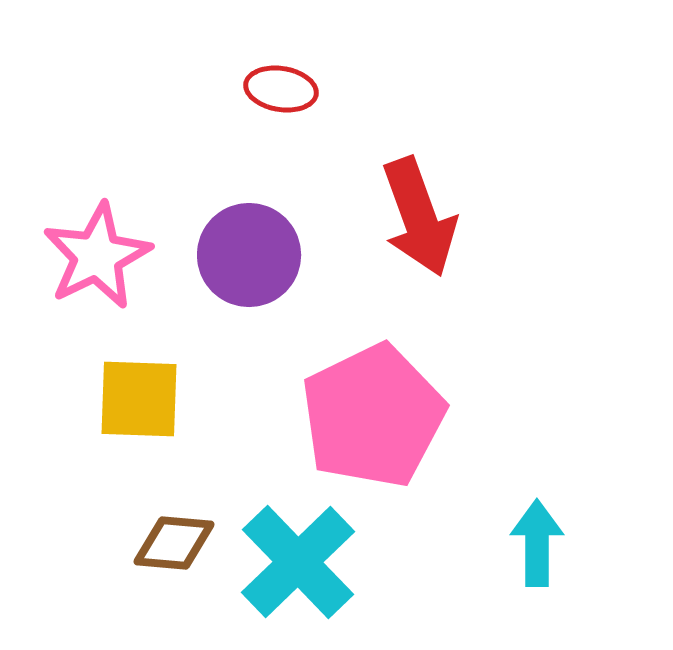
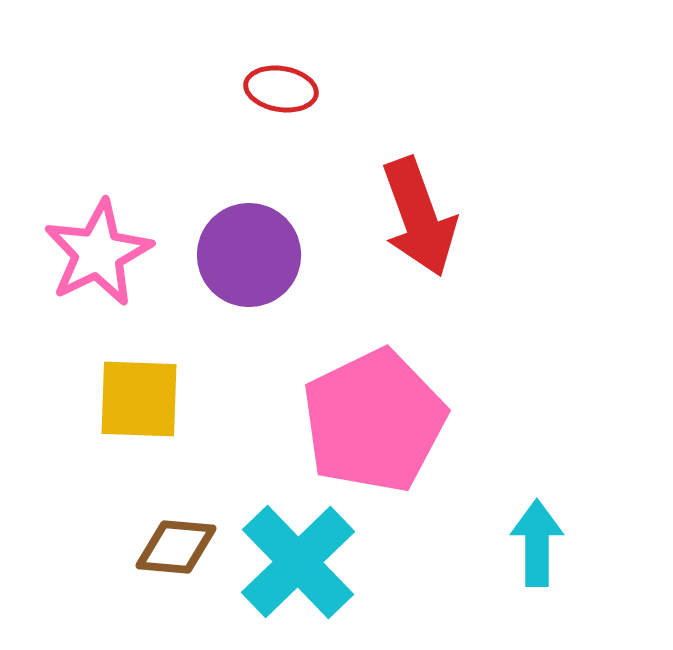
pink star: moved 1 px right, 3 px up
pink pentagon: moved 1 px right, 5 px down
brown diamond: moved 2 px right, 4 px down
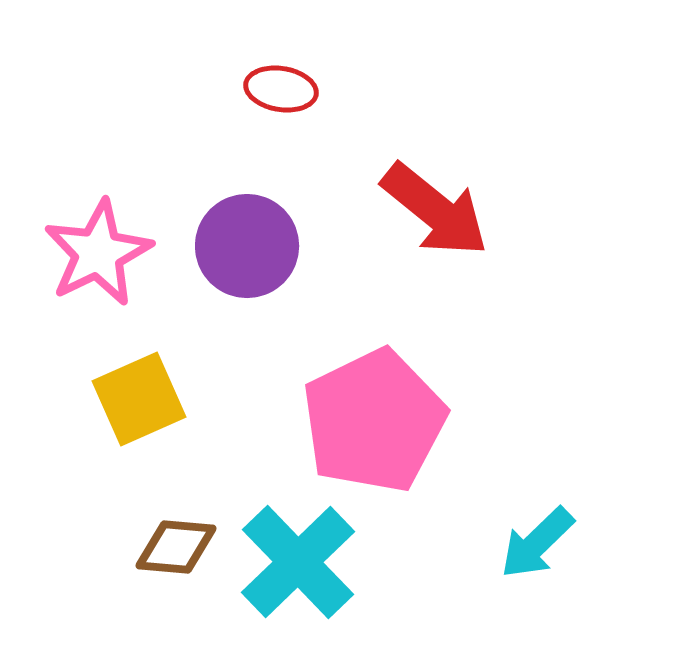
red arrow: moved 16 px right, 7 px up; rotated 31 degrees counterclockwise
purple circle: moved 2 px left, 9 px up
yellow square: rotated 26 degrees counterclockwise
cyan arrow: rotated 134 degrees counterclockwise
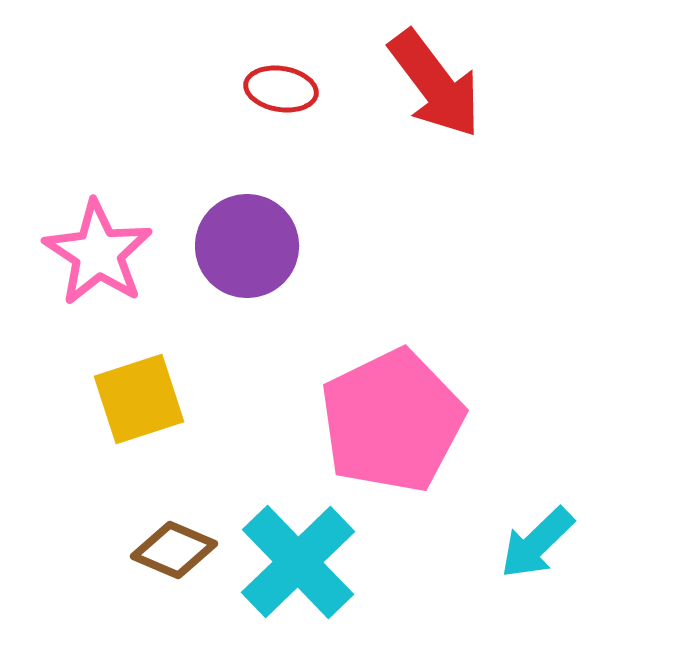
red arrow: moved 126 px up; rotated 14 degrees clockwise
pink star: rotated 13 degrees counterclockwise
yellow square: rotated 6 degrees clockwise
pink pentagon: moved 18 px right
brown diamond: moved 2 px left, 3 px down; rotated 18 degrees clockwise
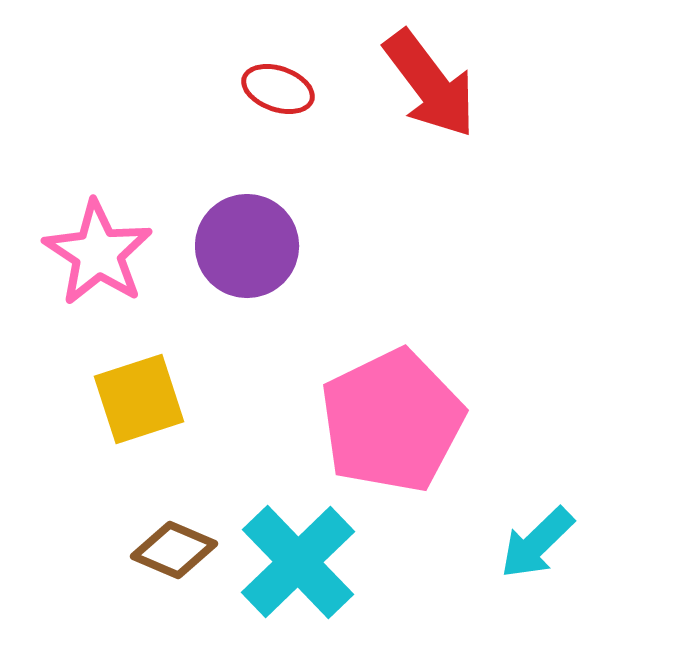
red arrow: moved 5 px left
red ellipse: moved 3 px left; rotated 10 degrees clockwise
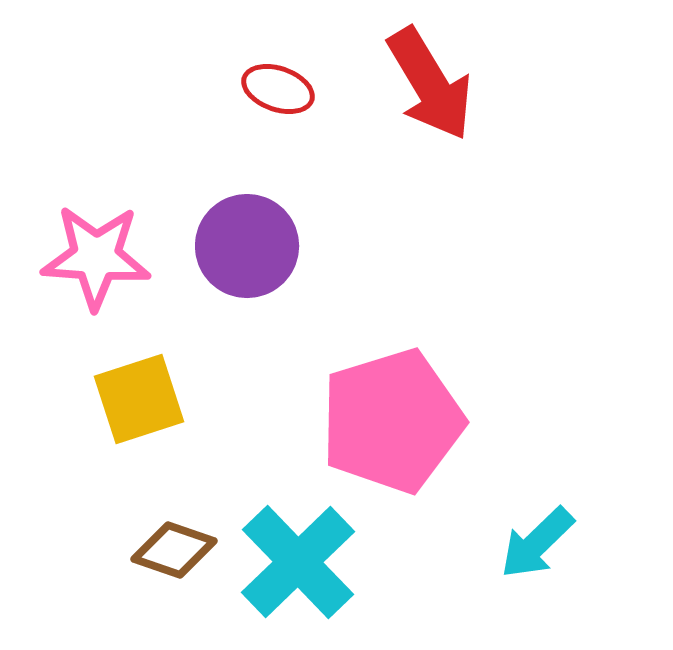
red arrow: rotated 6 degrees clockwise
pink star: moved 2 px left, 4 px down; rotated 29 degrees counterclockwise
pink pentagon: rotated 9 degrees clockwise
brown diamond: rotated 4 degrees counterclockwise
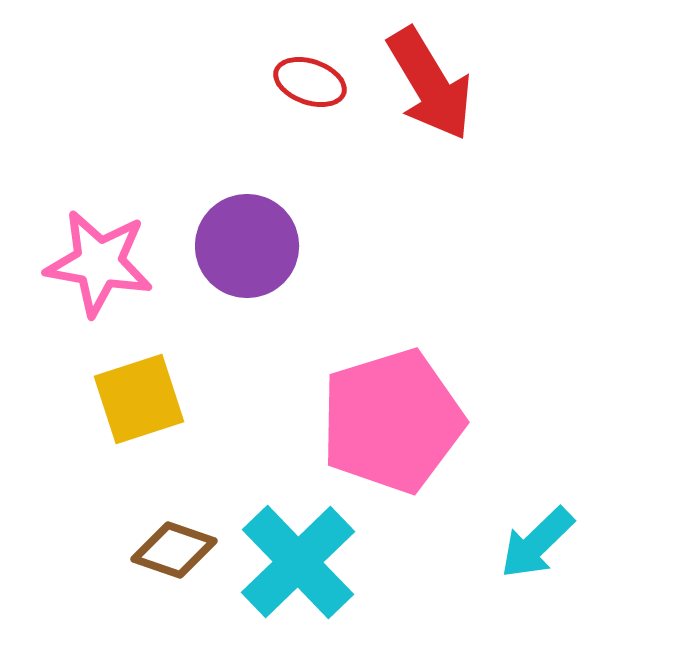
red ellipse: moved 32 px right, 7 px up
pink star: moved 3 px right, 6 px down; rotated 6 degrees clockwise
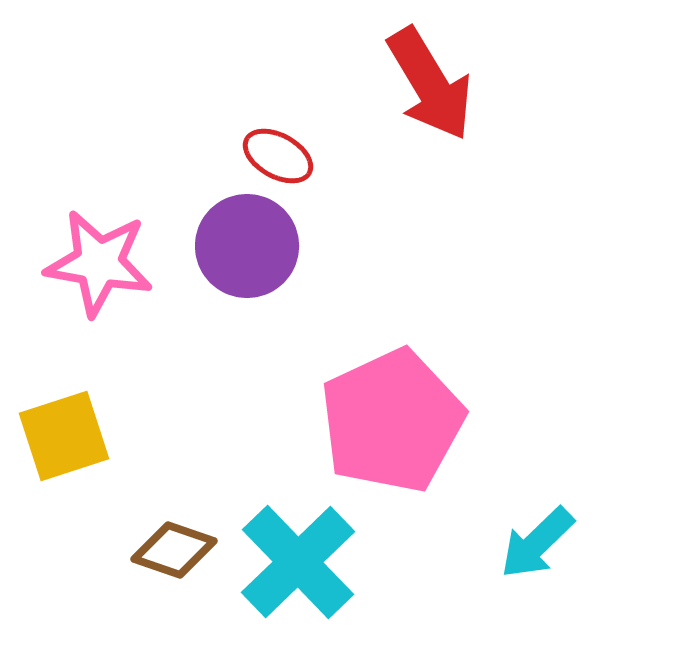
red ellipse: moved 32 px left, 74 px down; rotated 10 degrees clockwise
yellow square: moved 75 px left, 37 px down
pink pentagon: rotated 8 degrees counterclockwise
